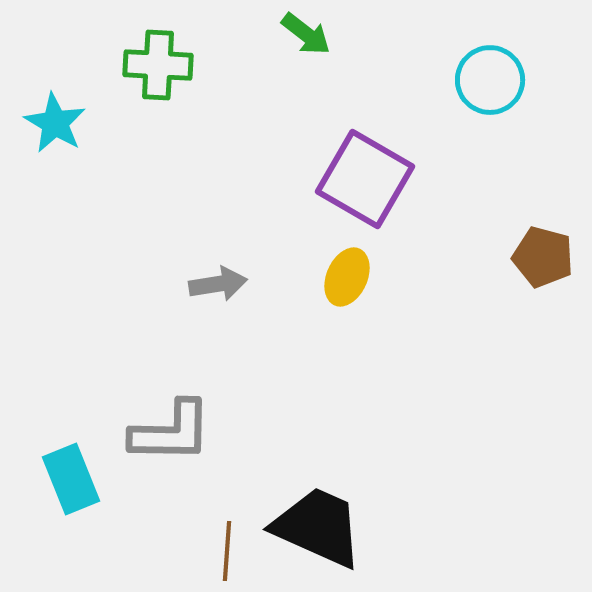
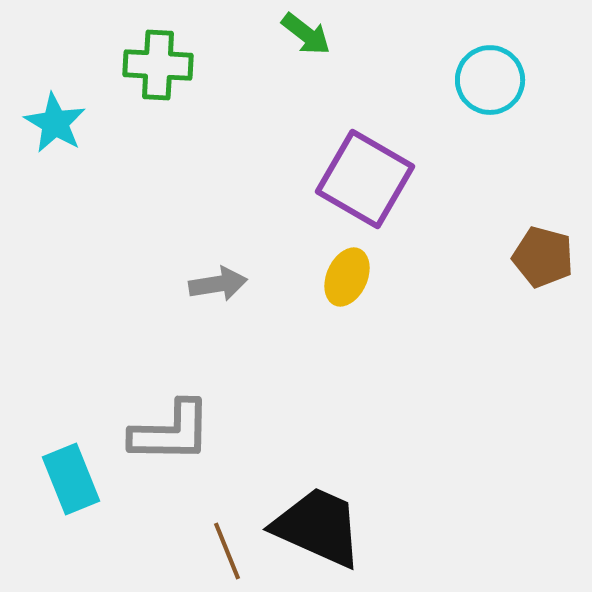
brown line: rotated 26 degrees counterclockwise
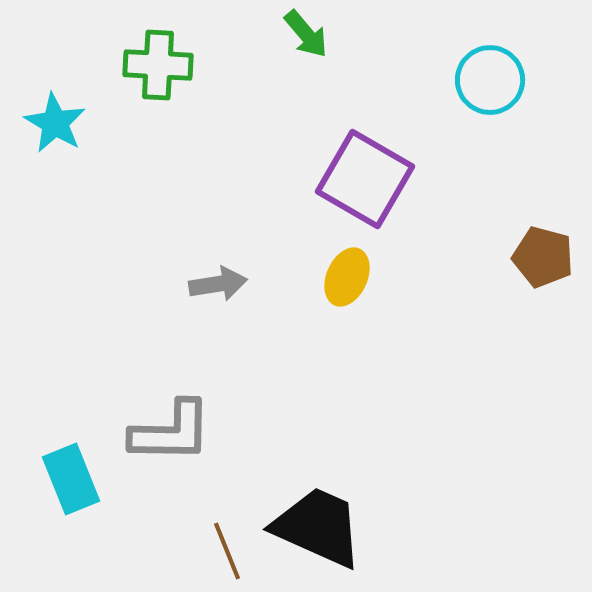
green arrow: rotated 12 degrees clockwise
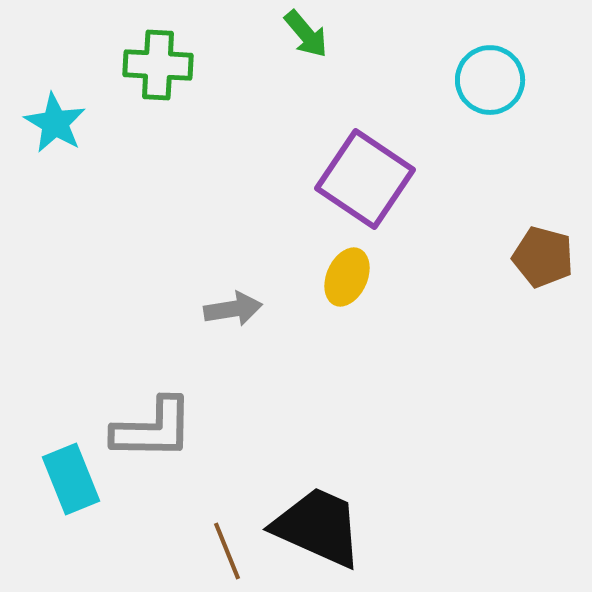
purple square: rotated 4 degrees clockwise
gray arrow: moved 15 px right, 25 px down
gray L-shape: moved 18 px left, 3 px up
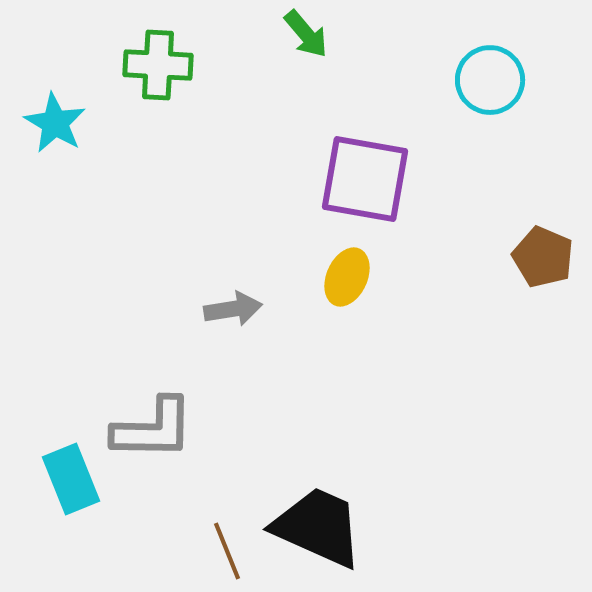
purple square: rotated 24 degrees counterclockwise
brown pentagon: rotated 8 degrees clockwise
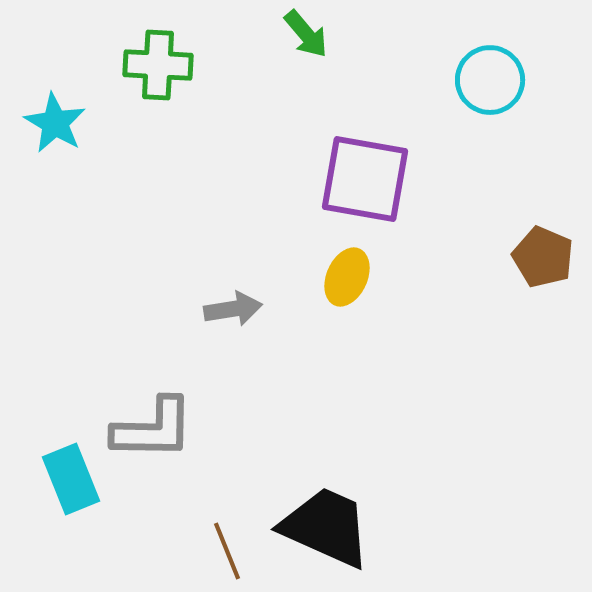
black trapezoid: moved 8 px right
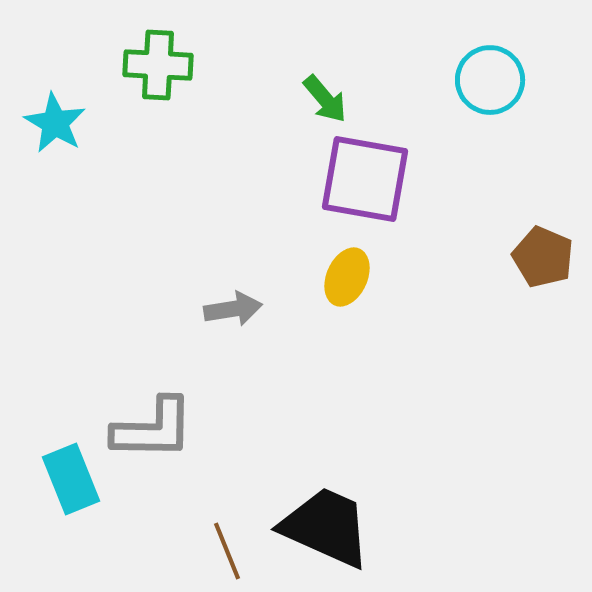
green arrow: moved 19 px right, 65 px down
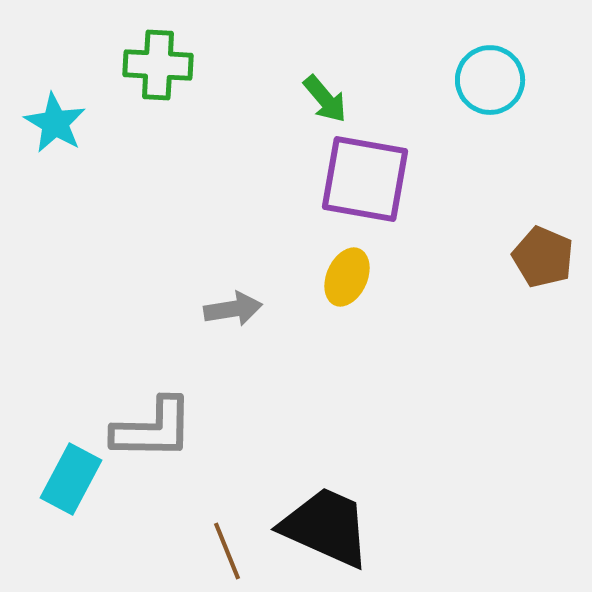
cyan rectangle: rotated 50 degrees clockwise
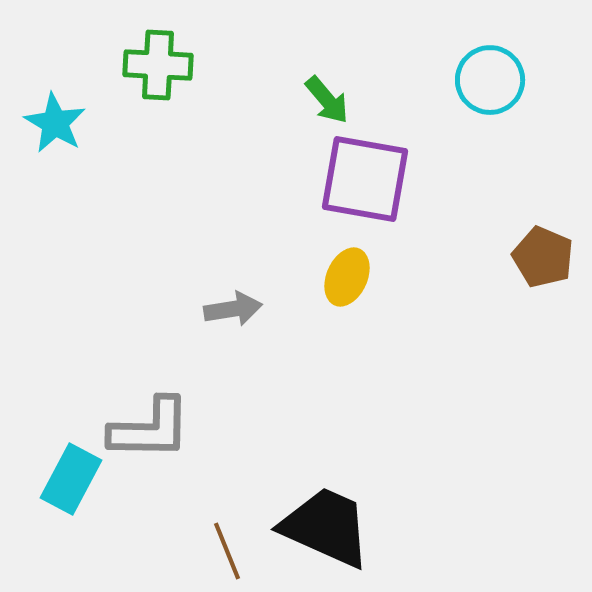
green arrow: moved 2 px right, 1 px down
gray L-shape: moved 3 px left
